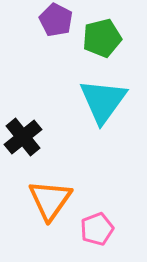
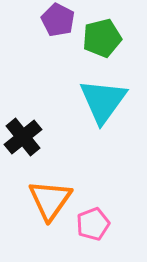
purple pentagon: moved 2 px right
pink pentagon: moved 4 px left, 5 px up
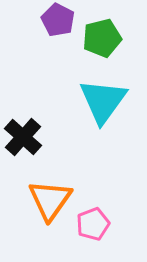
black cross: rotated 9 degrees counterclockwise
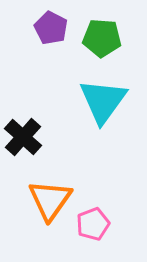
purple pentagon: moved 7 px left, 8 px down
green pentagon: rotated 18 degrees clockwise
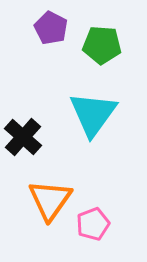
green pentagon: moved 7 px down
cyan triangle: moved 10 px left, 13 px down
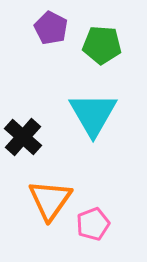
cyan triangle: rotated 6 degrees counterclockwise
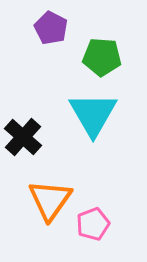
green pentagon: moved 12 px down
